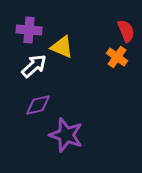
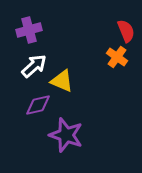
purple cross: rotated 20 degrees counterclockwise
yellow triangle: moved 34 px down
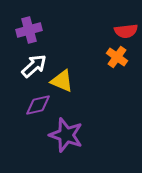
red semicircle: rotated 105 degrees clockwise
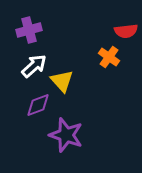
orange cross: moved 8 px left
yellow triangle: rotated 25 degrees clockwise
purple diamond: rotated 8 degrees counterclockwise
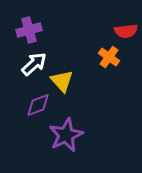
white arrow: moved 2 px up
purple star: rotated 28 degrees clockwise
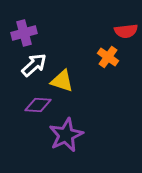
purple cross: moved 5 px left, 3 px down
orange cross: moved 1 px left
white arrow: moved 1 px down
yellow triangle: rotated 30 degrees counterclockwise
purple diamond: rotated 24 degrees clockwise
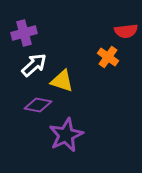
purple diamond: rotated 8 degrees clockwise
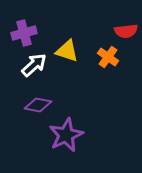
yellow triangle: moved 5 px right, 30 px up
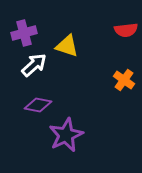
red semicircle: moved 1 px up
yellow triangle: moved 5 px up
orange cross: moved 16 px right, 23 px down
